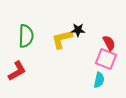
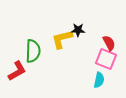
green semicircle: moved 7 px right, 15 px down
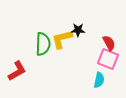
green semicircle: moved 10 px right, 7 px up
pink square: moved 2 px right
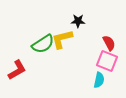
black star: moved 9 px up
green semicircle: rotated 55 degrees clockwise
pink square: moved 1 px left, 2 px down
red L-shape: moved 1 px up
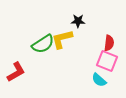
red semicircle: rotated 35 degrees clockwise
red L-shape: moved 1 px left, 2 px down
cyan semicircle: rotated 119 degrees clockwise
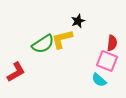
black star: rotated 24 degrees counterclockwise
red semicircle: moved 3 px right
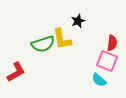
yellow L-shape: rotated 85 degrees counterclockwise
green semicircle: rotated 15 degrees clockwise
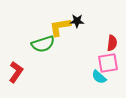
black star: moved 1 px left; rotated 24 degrees clockwise
yellow L-shape: moved 2 px left, 12 px up; rotated 90 degrees clockwise
pink square: moved 1 px right, 2 px down; rotated 30 degrees counterclockwise
red L-shape: rotated 25 degrees counterclockwise
cyan semicircle: moved 3 px up
